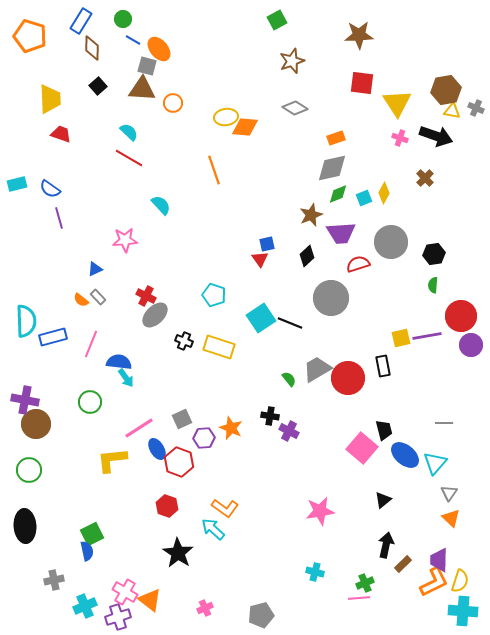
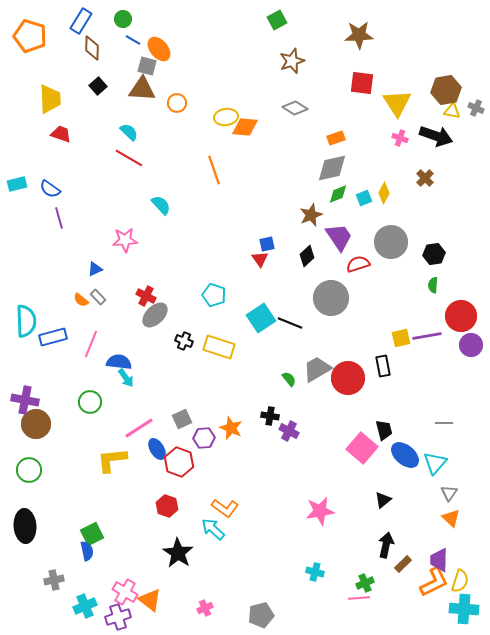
orange circle at (173, 103): moved 4 px right
purple trapezoid at (341, 233): moved 2 px left, 4 px down; rotated 120 degrees counterclockwise
cyan cross at (463, 611): moved 1 px right, 2 px up
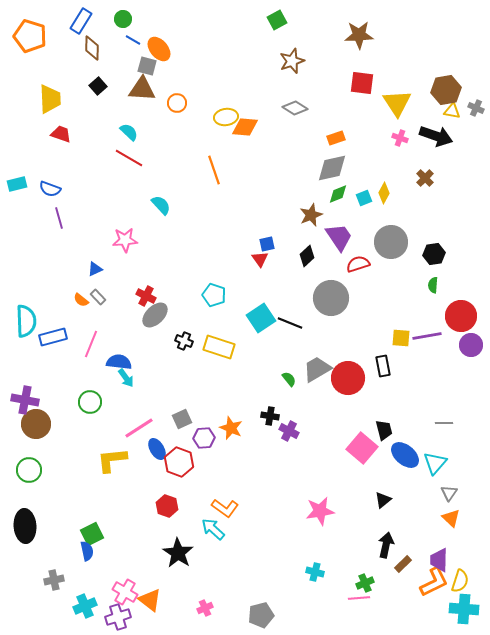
blue semicircle at (50, 189): rotated 15 degrees counterclockwise
yellow square at (401, 338): rotated 18 degrees clockwise
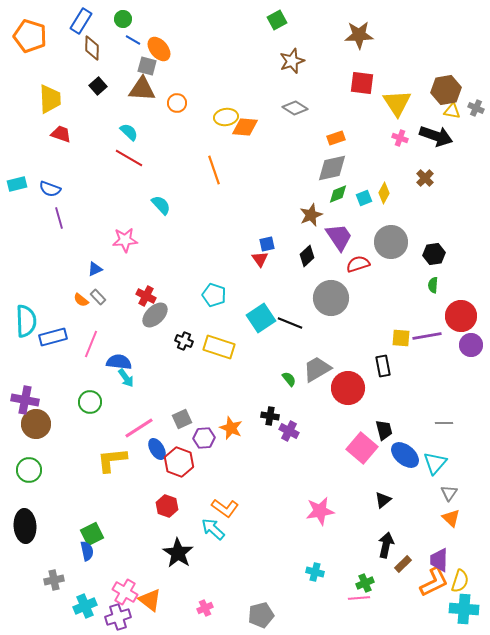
red circle at (348, 378): moved 10 px down
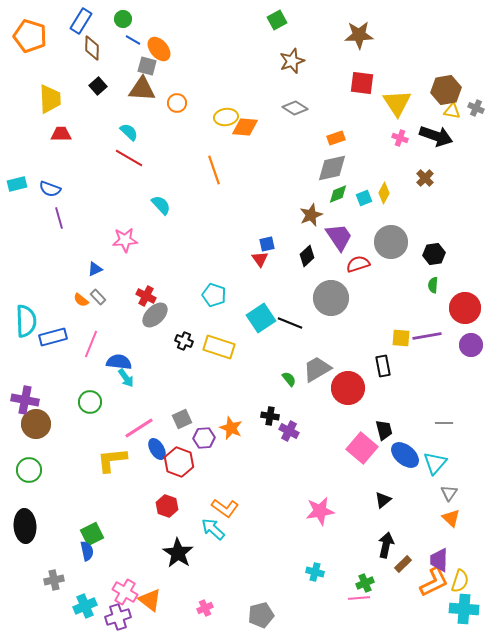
red trapezoid at (61, 134): rotated 20 degrees counterclockwise
red circle at (461, 316): moved 4 px right, 8 px up
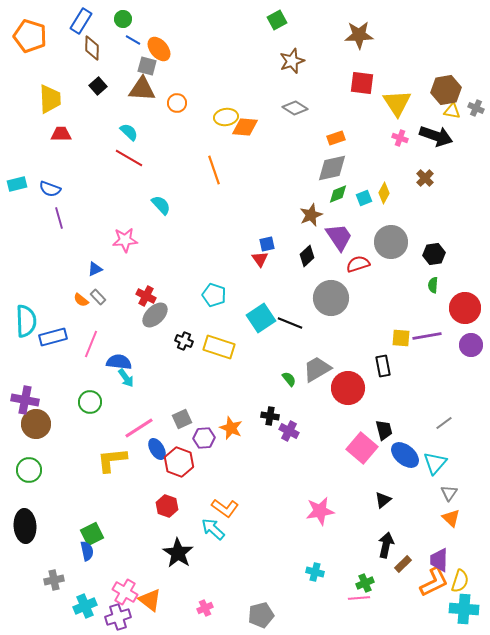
gray line at (444, 423): rotated 36 degrees counterclockwise
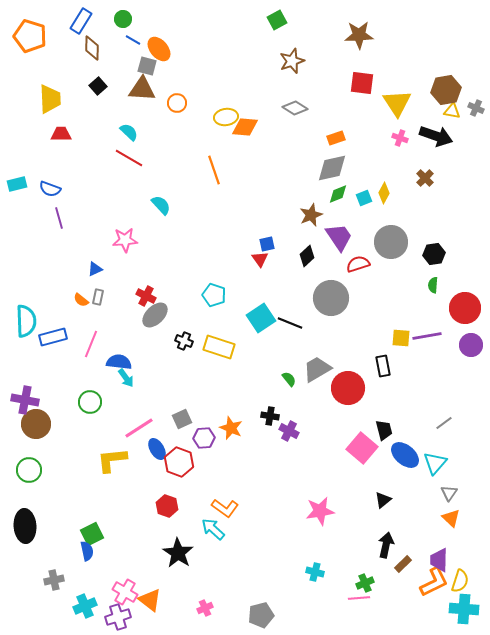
gray rectangle at (98, 297): rotated 56 degrees clockwise
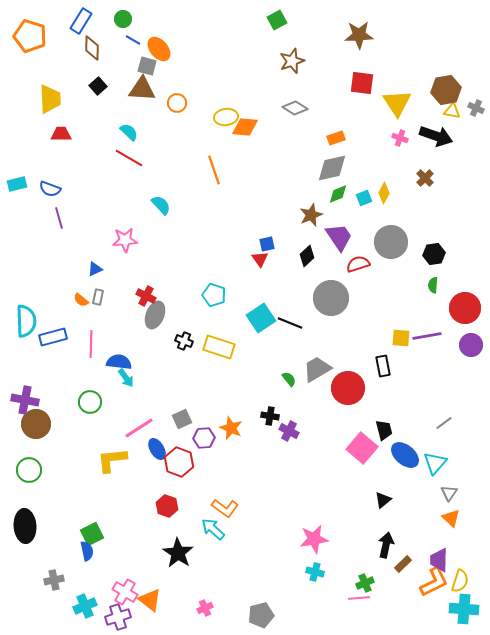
gray ellipse at (155, 315): rotated 24 degrees counterclockwise
pink line at (91, 344): rotated 20 degrees counterclockwise
pink star at (320, 511): moved 6 px left, 28 px down
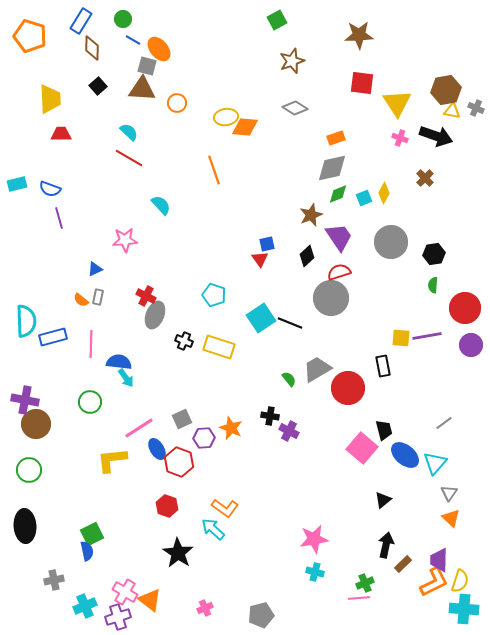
red semicircle at (358, 264): moved 19 px left, 8 px down
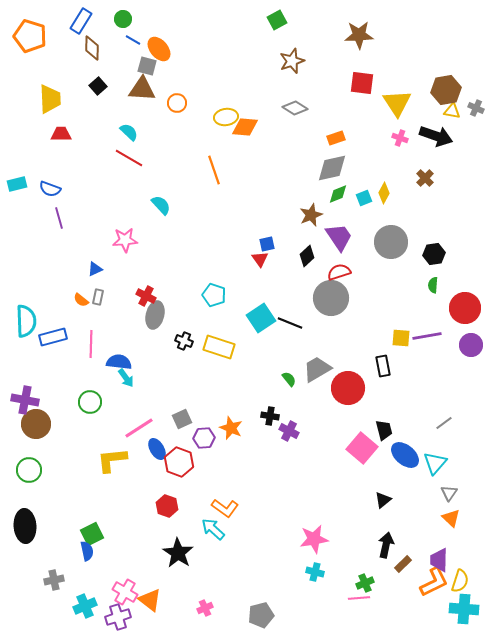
gray ellipse at (155, 315): rotated 8 degrees counterclockwise
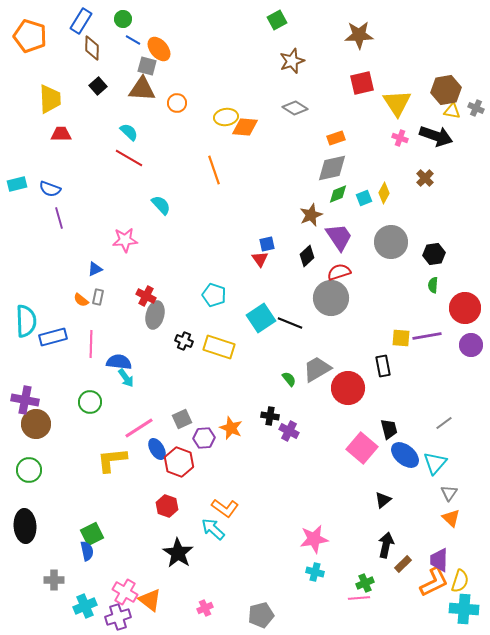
red square at (362, 83): rotated 20 degrees counterclockwise
black trapezoid at (384, 430): moved 5 px right, 1 px up
gray cross at (54, 580): rotated 12 degrees clockwise
